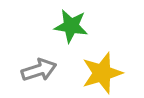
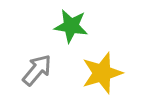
gray arrow: moved 2 px left; rotated 32 degrees counterclockwise
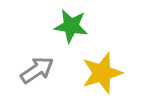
gray arrow: rotated 16 degrees clockwise
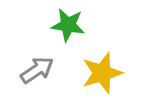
green star: moved 3 px left, 1 px up
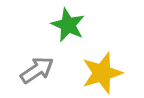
green star: rotated 16 degrees clockwise
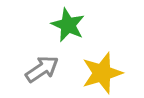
gray arrow: moved 5 px right, 1 px up
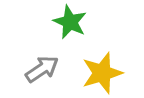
green star: moved 2 px right, 3 px up
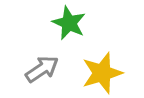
green star: moved 1 px left, 1 px down
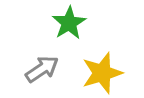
green star: rotated 16 degrees clockwise
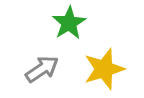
yellow star: moved 2 px right, 4 px up
